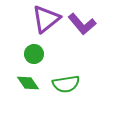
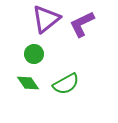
purple L-shape: rotated 104 degrees clockwise
green semicircle: rotated 20 degrees counterclockwise
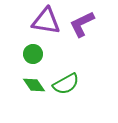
purple triangle: moved 2 px down; rotated 48 degrees clockwise
green circle: moved 1 px left
green diamond: moved 6 px right, 2 px down
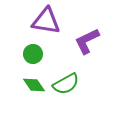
purple L-shape: moved 5 px right, 17 px down
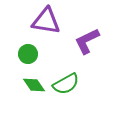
green circle: moved 5 px left
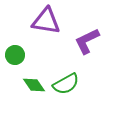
green circle: moved 13 px left, 1 px down
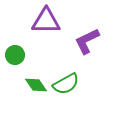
purple triangle: rotated 8 degrees counterclockwise
green diamond: moved 2 px right
